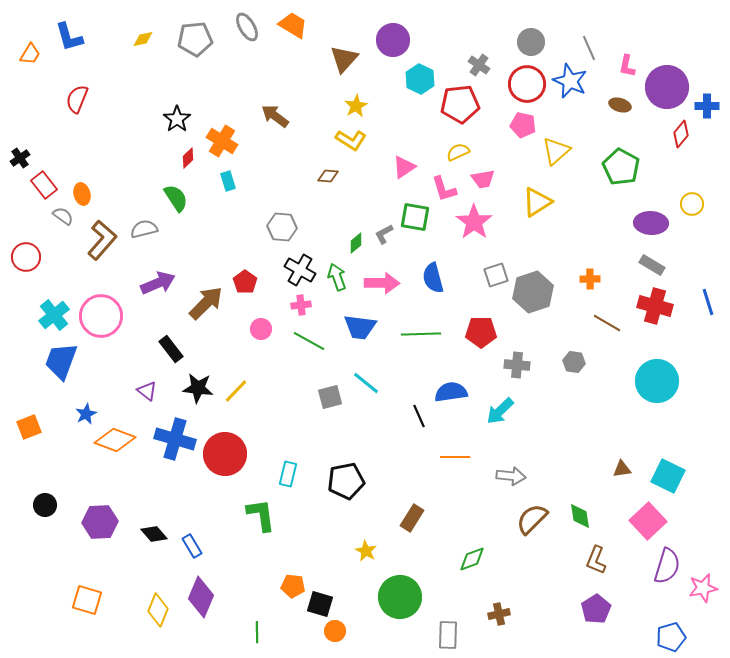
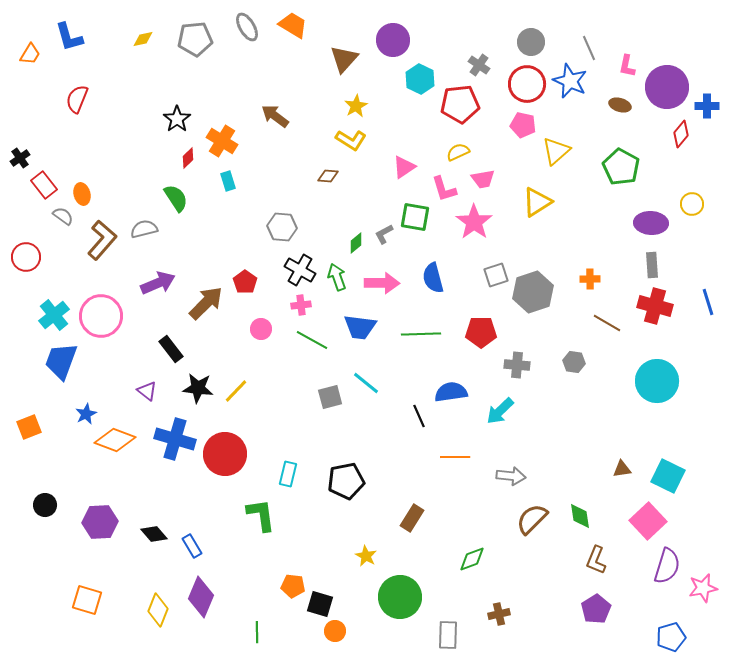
gray rectangle at (652, 265): rotated 55 degrees clockwise
green line at (309, 341): moved 3 px right, 1 px up
yellow star at (366, 551): moved 5 px down
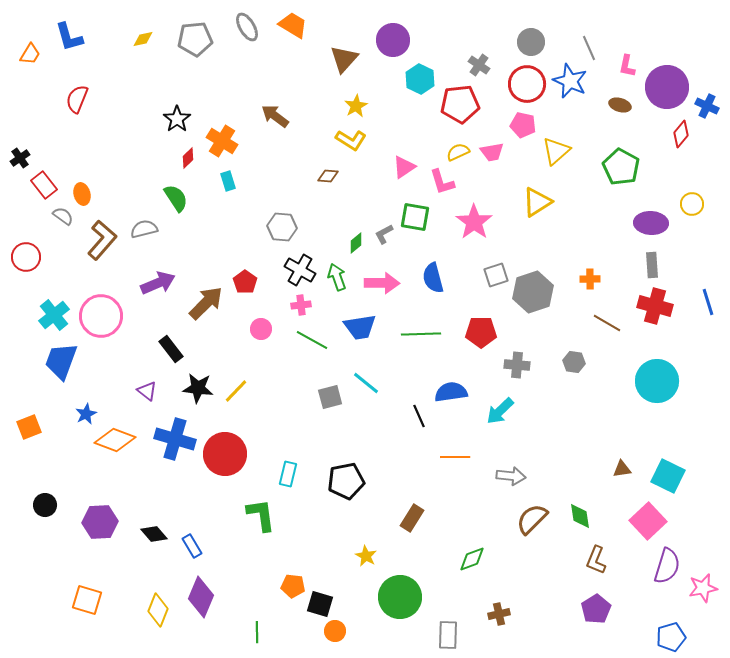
blue cross at (707, 106): rotated 25 degrees clockwise
pink trapezoid at (483, 179): moved 9 px right, 27 px up
pink L-shape at (444, 189): moved 2 px left, 7 px up
blue trapezoid at (360, 327): rotated 16 degrees counterclockwise
